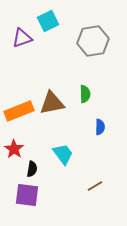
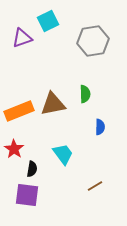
brown triangle: moved 1 px right, 1 px down
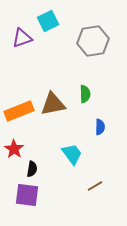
cyan trapezoid: moved 9 px right
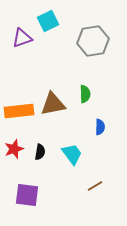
orange rectangle: rotated 16 degrees clockwise
red star: rotated 18 degrees clockwise
black semicircle: moved 8 px right, 17 px up
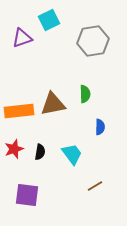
cyan square: moved 1 px right, 1 px up
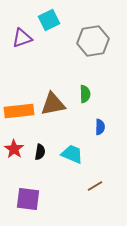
red star: rotated 18 degrees counterclockwise
cyan trapezoid: rotated 30 degrees counterclockwise
purple square: moved 1 px right, 4 px down
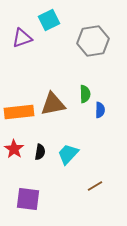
orange rectangle: moved 1 px down
blue semicircle: moved 17 px up
cyan trapezoid: moved 4 px left; rotated 70 degrees counterclockwise
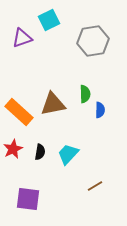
orange rectangle: rotated 48 degrees clockwise
red star: moved 1 px left; rotated 12 degrees clockwise
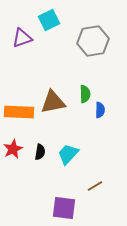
brown triangle: moved 2 px up
orange rectangle: rotated 40 degrees counterclockwise
purple square: moved 36 px right, 9 px down
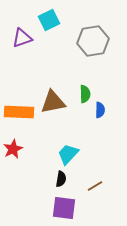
black semicircle: moved 21 px right, 27 px down
